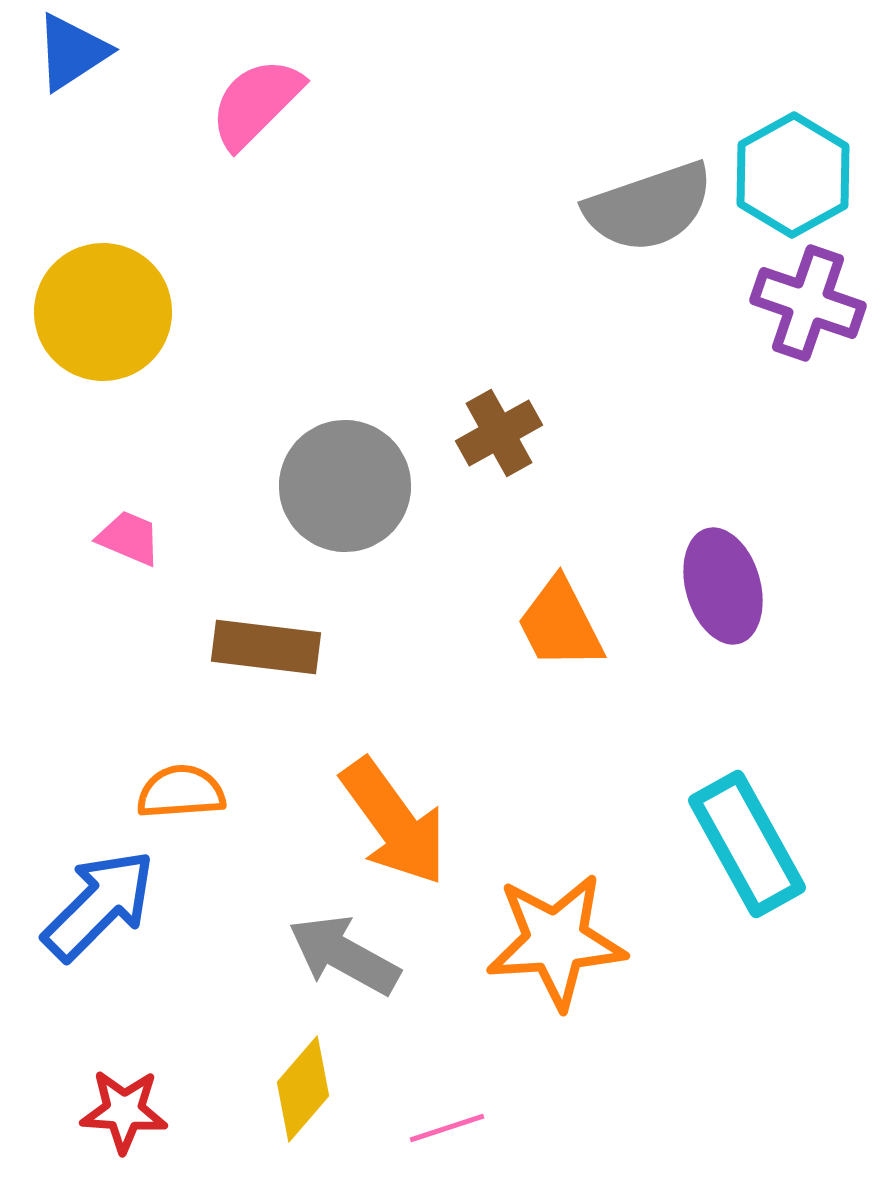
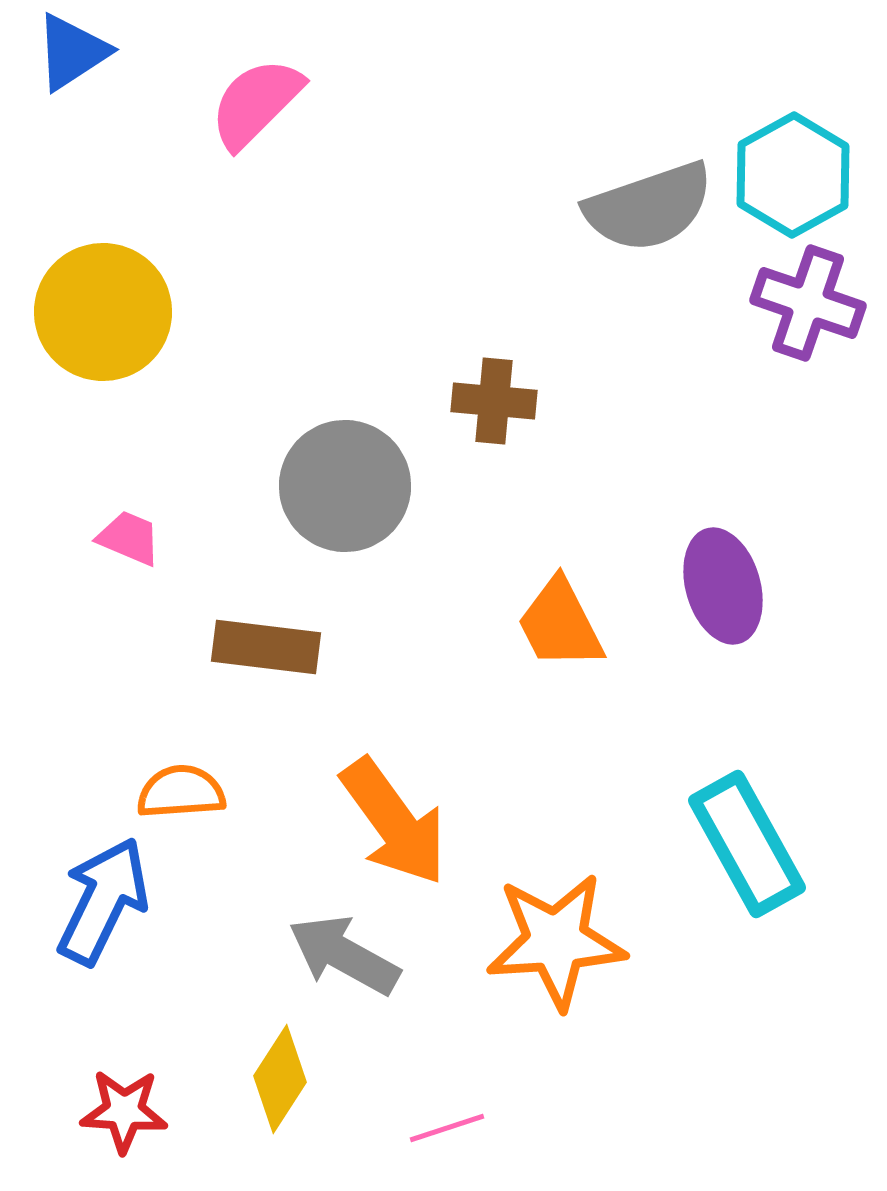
brown cross: moved 5 px left, 32 px up; rotated 34 degrees clockwise
blue arrow: moved 4 px right, 4 px up; rotated 19 degrees counterclockwise
yellow diamond: moved 23 px left, 10 px up; rotated 8 degrees counterclockwise
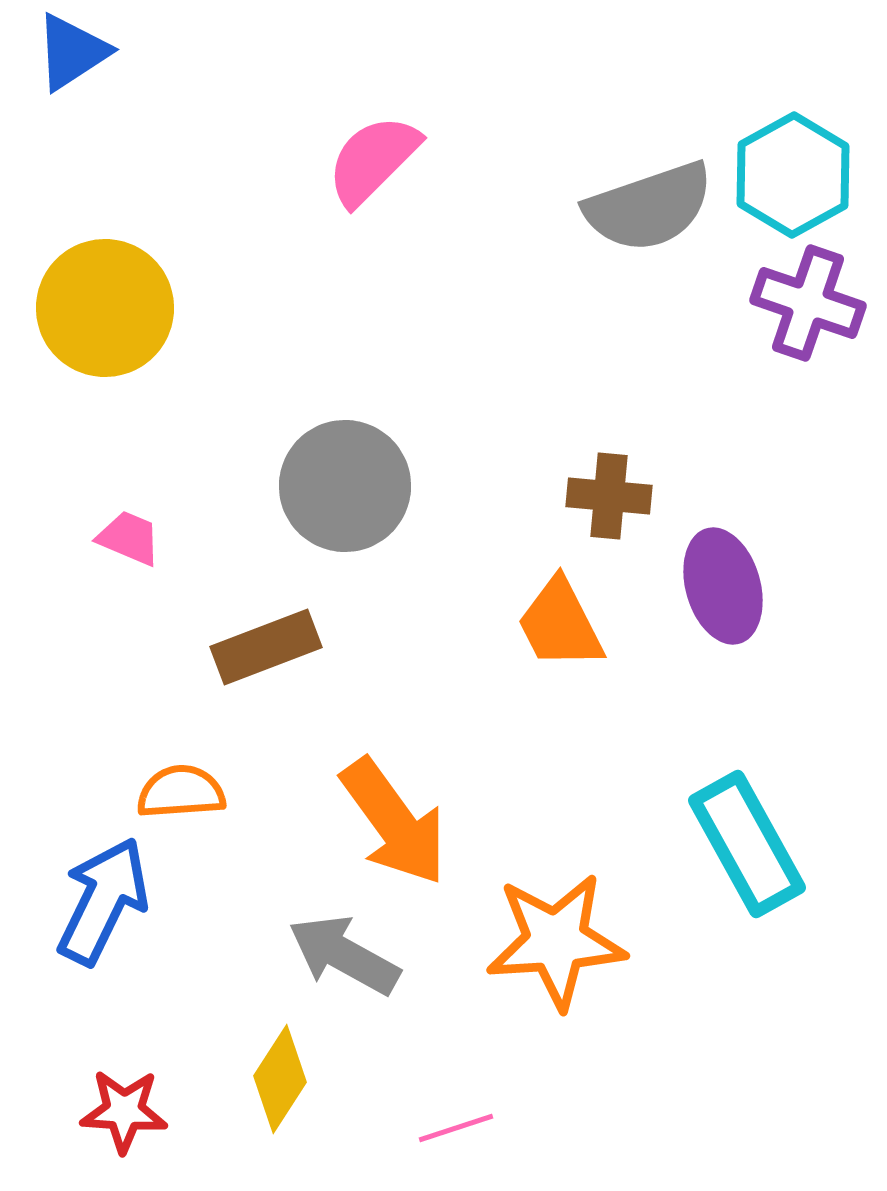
pink semicircle: moved 117 px right, 57 px down
yellow circle: moved 2 px right, 4 px up
brown cross: moved 115 px right, 95 px down
brown rectangle: rotated 28 degrees counterclockwise
pink line: moved 9 px right
